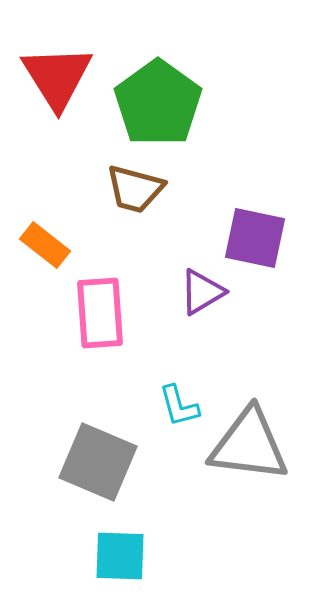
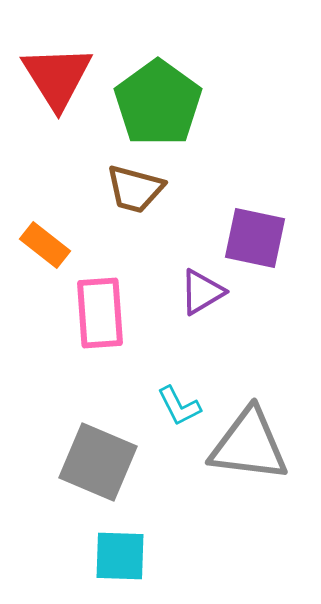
cyan L-shape: rotated 12 degrees counterclockwise
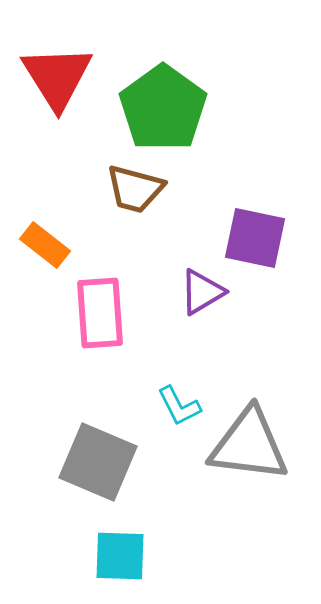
green pentagon: moved 5 px right, 5 px down
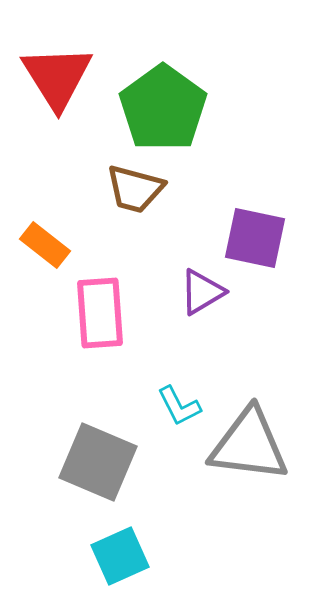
cyan square: rotated 26 degrees counterclockwise
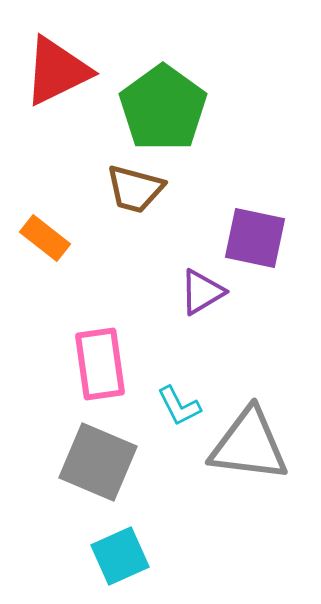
red triangle: moved 6 px up; rotated 36 degrees clockwise
orange rectangle: moved 7 px up
pink rectangle: moved 51 px down; rotated 4 degrees counterclockwise
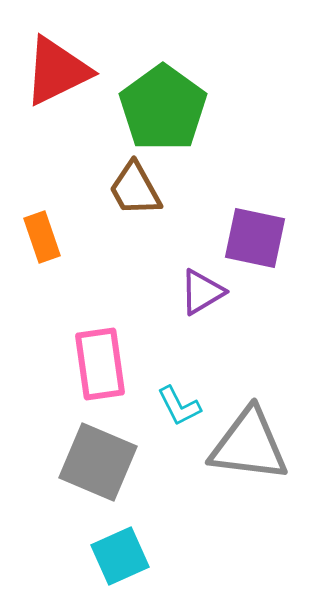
brown trapezoid: rotated 46 degrees clockwise
orange rectangle: moved 3 px left, 1 px up; rotated 33 degrees clockwise
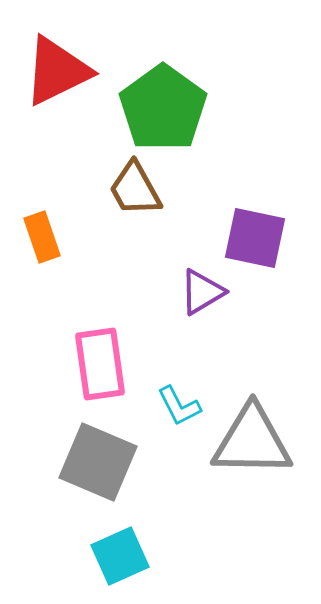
gray triangle: moved 3 px right, 4 px up; rotated 6 degrees counterclockwise
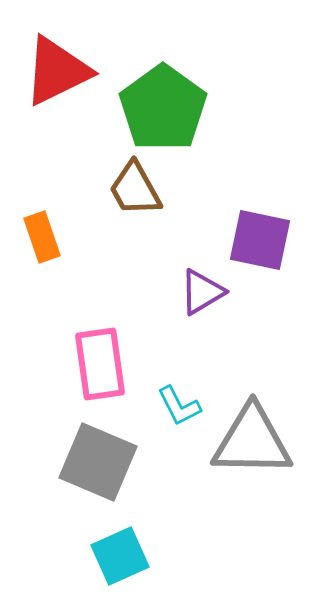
purple square: moved 5 px right, 2 px down
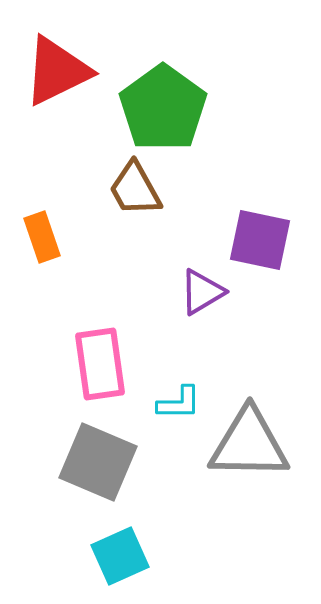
cyan L-shape: moved 3 px up; rotated 63 degrees counterclockwise
gray triangle: moved 3 px left, 3 px down
